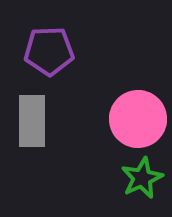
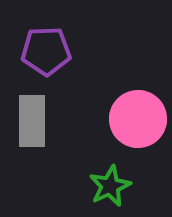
purple pentagon: moved 3 px left
green star: moved 32 px left, 8 px down
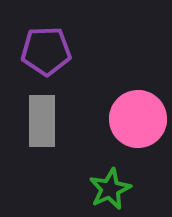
gray rectangle: moved 10 px right
green star: moved 3 px down
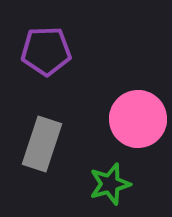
gray rectangle: moved 23 px down; rotated 18 degrees clockwise
green star: moved 5 px up; rotated 9 degrees clockwise
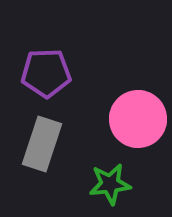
purple pentagon: moved 22 px down
green star: rotated 9 degrees clockwise
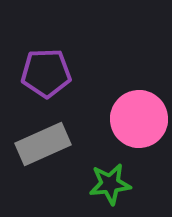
pink circle: moved 1 px right
gray rectangle: moved 1 px right; rotated 48 degrees clockwise
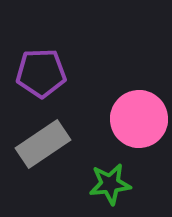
purple pentagon: moved 5 px left
gray rectangle: rotated 10 degrees counterclockwise
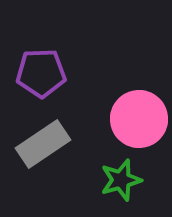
green star: moved 11 px right, 4 px up; rotated 9 degrees counterclockwise
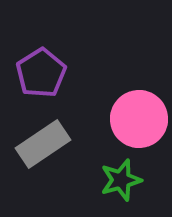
purple pentagon: rotated 30 degrees counterclockwise
